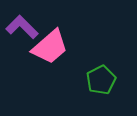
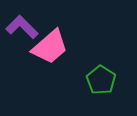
green pentagon: rotated 12 degrees counterclockwise
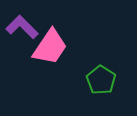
pink trapezoid: rotated 15 degrees counterclockwise
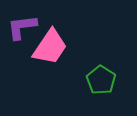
purple L-shape: rotated 52 degrees counterclockwise
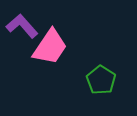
purple L-shape: moved 1 px up; rotated 56 degrees clockwise
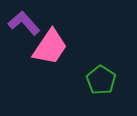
purple L-shape: moved 2 px right, 3 px up
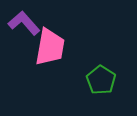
pink trapezoid: rotated 24 degrees counterclockwise
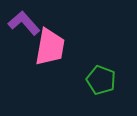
green pentagon: rotated 12 degrees counterclockwise
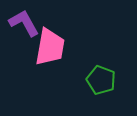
purple L-shape: rotated 12 degrees clockwise
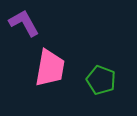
pink trapezoid: moved 21 px down
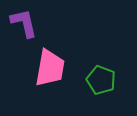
purple L-shape: rotated 16 degrees clockwise
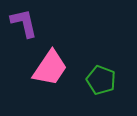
pink trapezoid: rotated 24 degrees clockwise
